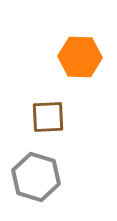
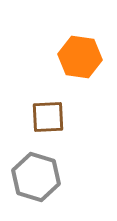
orange hexagon: rotated 6 degrees clockwise
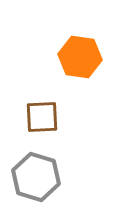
brown square: moved 6 px left
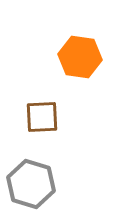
gray hexagon: moved 5 px left, 7 px down
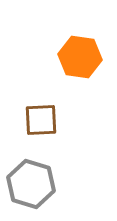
brown square: moved 1 px left, 3 px down
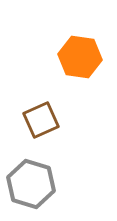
brown square: rotated 21 degrees counterclockwise
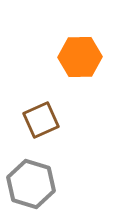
orange hexagon: rotated 9 degrees counterclockwise
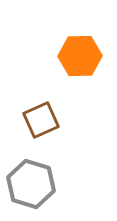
orange hexagon: moved 1 px up
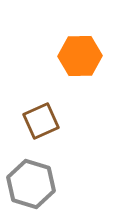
brown square: moved 1 px down
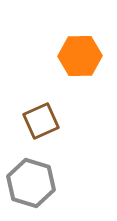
gray hexagon: moved 1 px up
